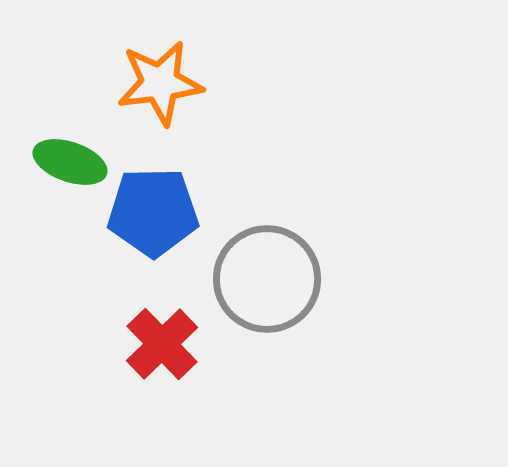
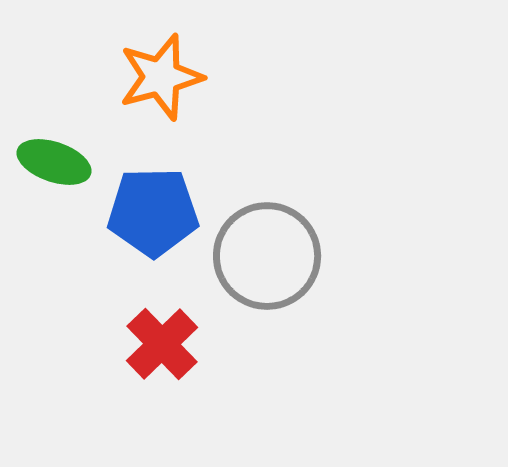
orange star: moved 1 px right, 6 px up; rotated 8 degrees counterclockwise
green ellipse: moved 16 px left
gray circle: moved 23 px up
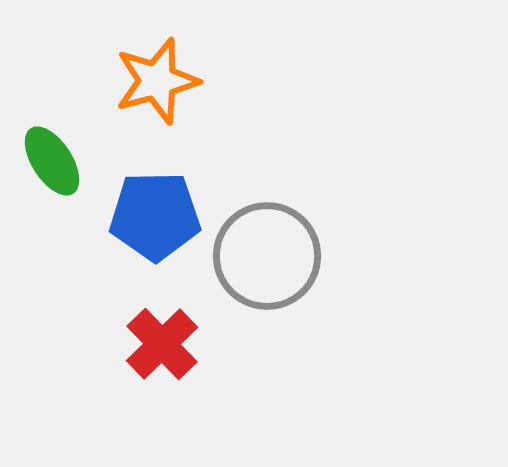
orange star: moved 4 px left, 4 px down
green ellipse: moved 2 px left, 1 px up; rotated 38 degrees clockwise
blue pentagon: moved 2 px right, 4 px down
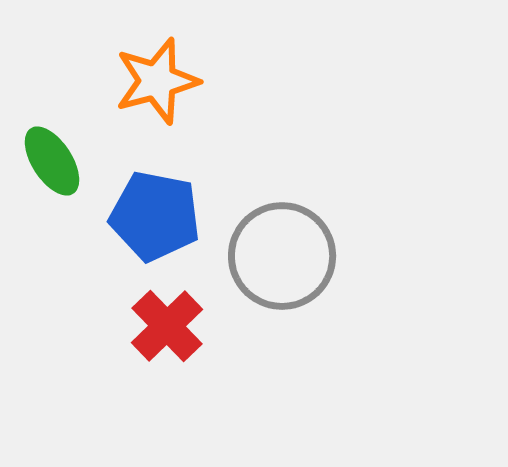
blue pentagon: rotated 12 degrees clockwise
gray circle: moved 15 px right
red cross: moved 5 px right, 18 px up
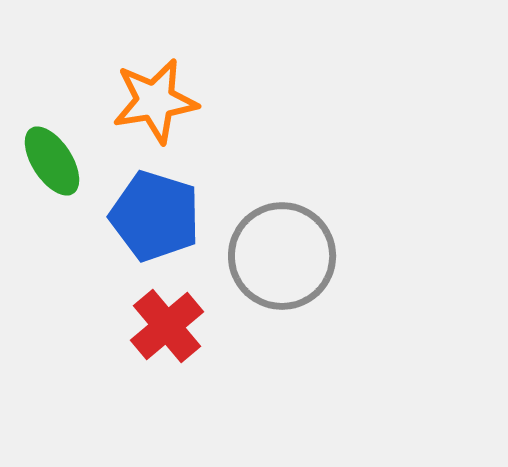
orange star: moved 2 px left, 20 px down; rotated 6 degrees clockwise
blue pentagon: rotated 6 degrees clockwise
red cross: rotated 4 degrees clockwise
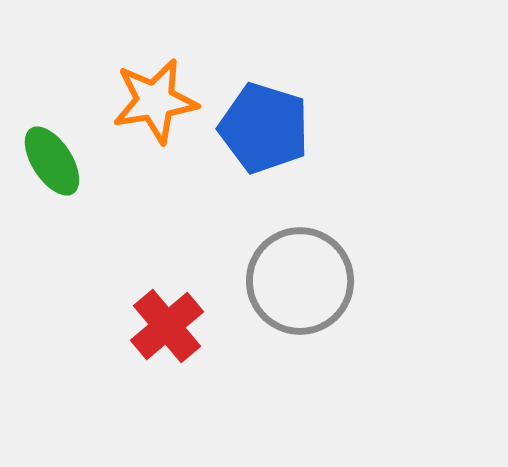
blue pentagon: moved 109 px right, 88 px up
gray circle: moved 18 px right, 25 px down
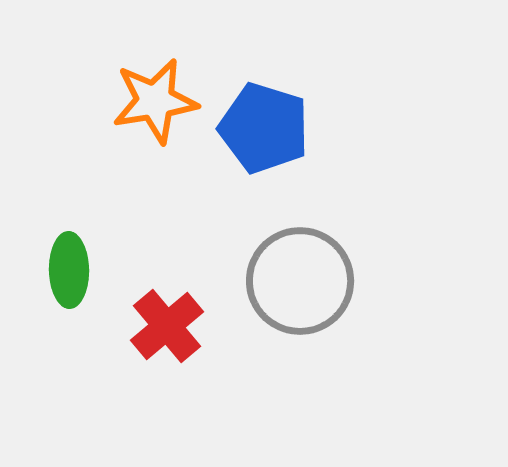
green ellipse: moved 17 px right, 109 px down; rotated 32 degrees clockwise
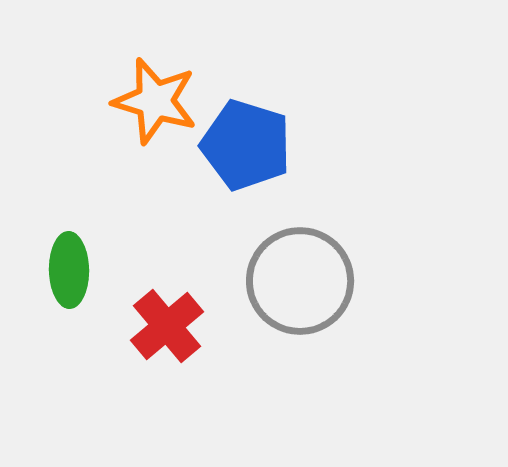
orange star: rotated 26 degrees clockwise
blue pentagon: moved 18 px left, 17 px down
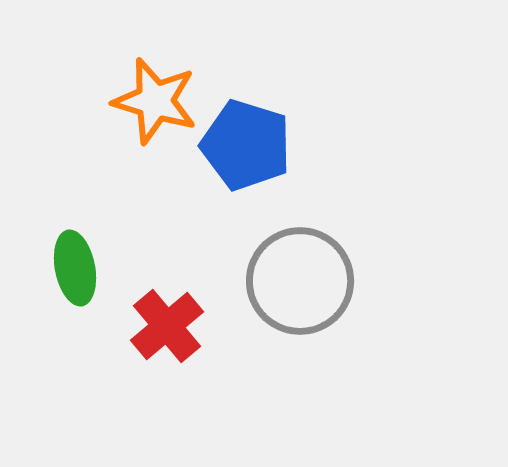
green ellipse: moved 6 px right, 2 px up; rotated 10 degrees counterclockwise
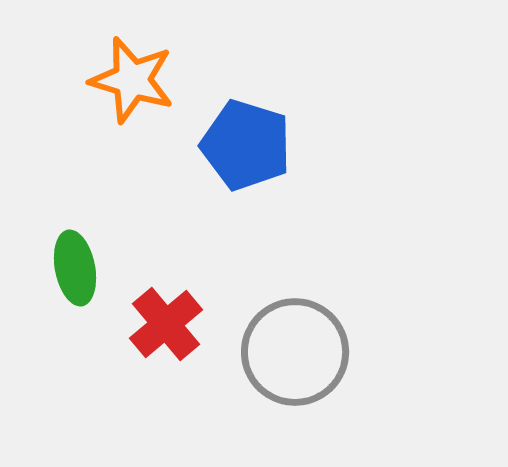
orange star: moved 23 px left, 21 px up
gray circle: moved 5 px left, 71 px down
red cross: moved 1 px left, 2 px up
